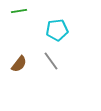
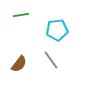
green line: moved 2 px right, 4 px down
gray line: moved 1 px up
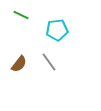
green line: rotated 35 degrees clockwise
gray line: moved 2 px left, 2 px down
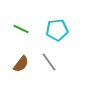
green line: moved 14 px down
brown semicircle: moved 2 px right
